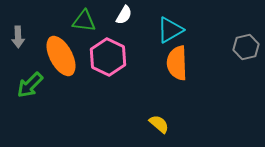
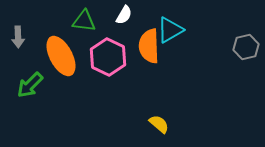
orange semicircle: moved 28 px left, 17 px up
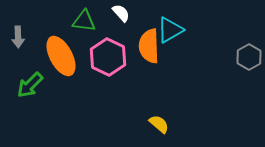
white semicircle: moved 3 px left, 2 px up; rotated 72 degrees counterclockwise
gray hexagon: moved 3 px right, 10 px down; rotated 15 degrees counterclockwise
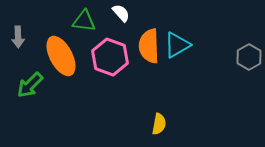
cyan triangle: moved 7 px right, 15 px down
pink hexagon: moved 2 px right; rotated 6 degrees counterclockwise
yellow semicircle: rotated 60 degrees clockwise
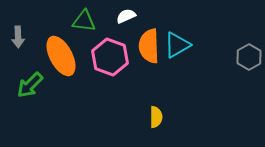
white semicircle: moved 5 px right, 3 px down; rotated 72 degrees counterclockwise
yellow semicircle: moved 3 px left, 7 px up; rotated 10 degrees counterclockwise
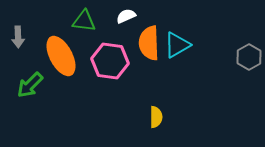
orange semicircle: moved 3 px up
pink hexagon: moved 4 px down; rotated 12 degrees counterclockwise
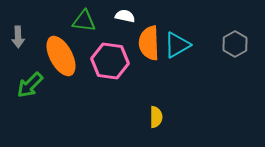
white semicircle: moved 1 px left; rotated 36 degrees clockwise
gray hexagon: moved 14 px left, 13 px up
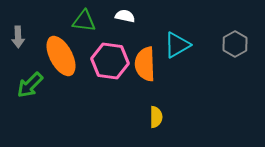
orange semicircle: moved 4 px left, 21 px down
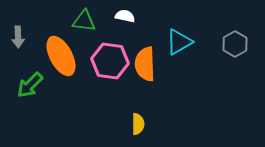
cyan triangle: moved 2 px right, 3 px up
yellow semicircle: moved 18 px left, 7 px down
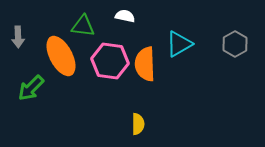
green triangle: moved 1 px left, 5 px down
cyan triangle: moved 2 px down
green arrow: moved 1 px right, 3 px down
